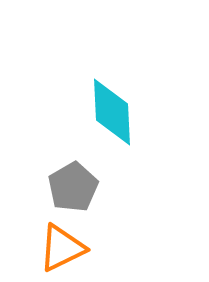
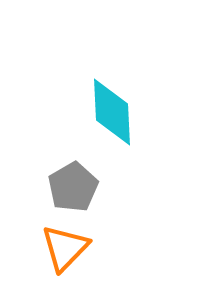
orange triangle: moved 3 px right; rotated 20 degrees counterclockwise
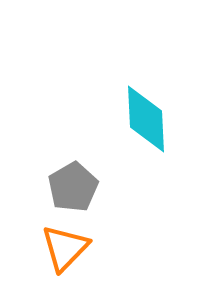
cyan diamond: moved 34 px right, 7 px down
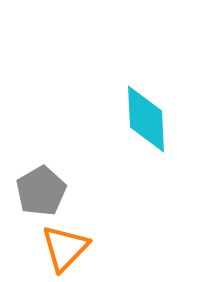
gray pentagon: moved 32 px left, 4 px down
